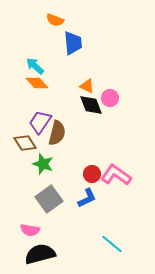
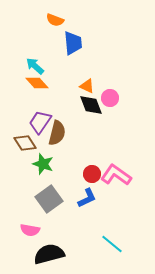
black semicircle: moved 9 px right
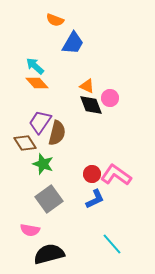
blue trapezoid: rotated 35 degrees clockwise
blue L-shape: moved 8 px right, 1 px down
cyan line: rotated 10 degrees clockwise
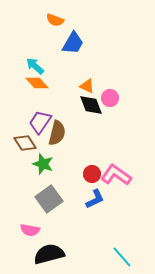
cyan line: moved 10 px right, 13 px down
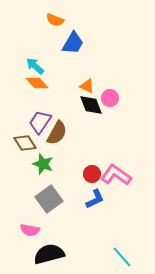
brown semicircle: rotated 15 degrees clockwise
